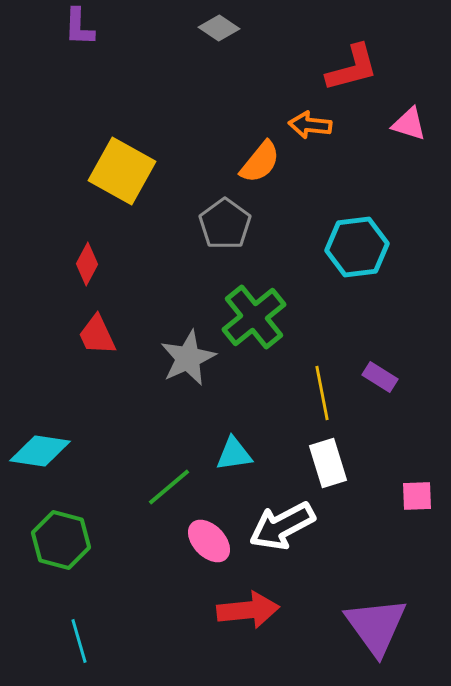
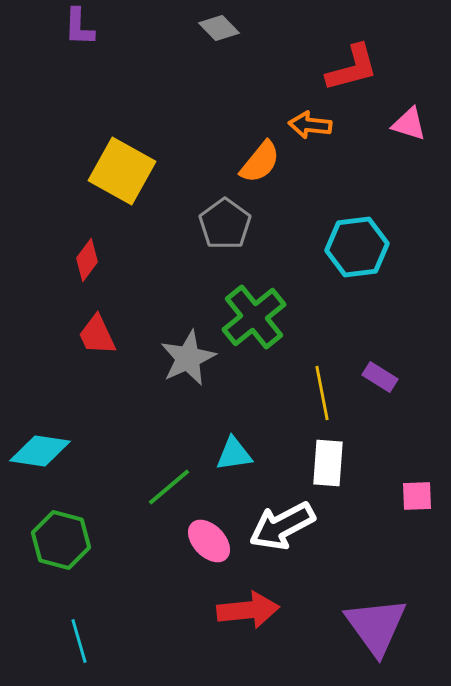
gray diamond: rotated 12 degrees clockwise
red diamond: moved 4 px up; rotated 9 degrees clockwise
white rectangle: rotated 21 degrees clockwise
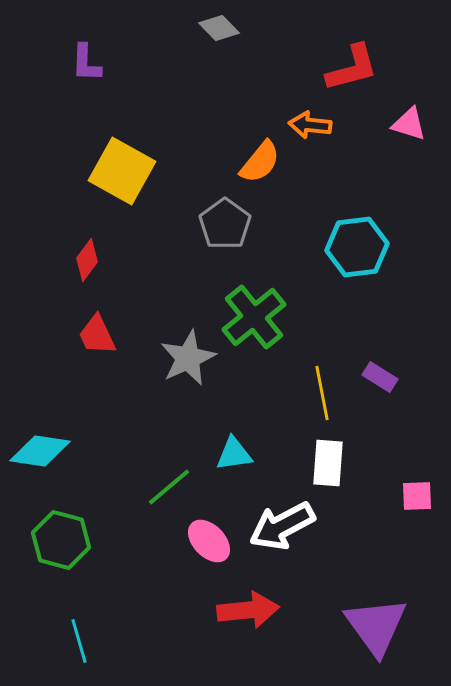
purple L-shape: moved 7 px right, 36 px down
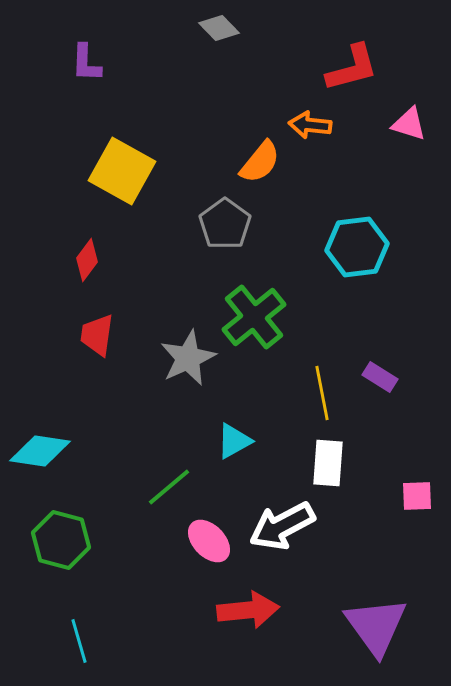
red trapezoid: rotated 33 degrees clockwise
cyan triangle: moved 13 px up; rotated 21 degrees counterclockwise
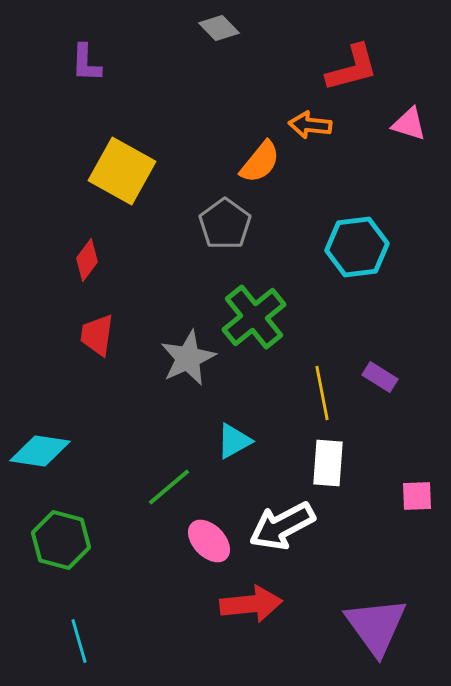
red arrow: moved 3 px right, 6 px up
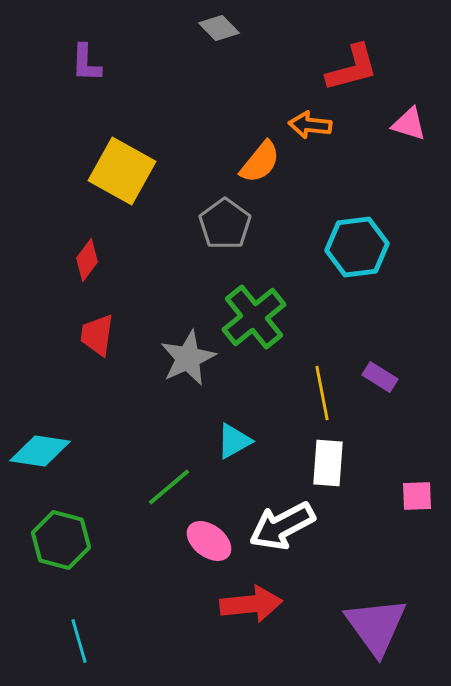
pink ellipse: rotated 9 degrees counterclockwise
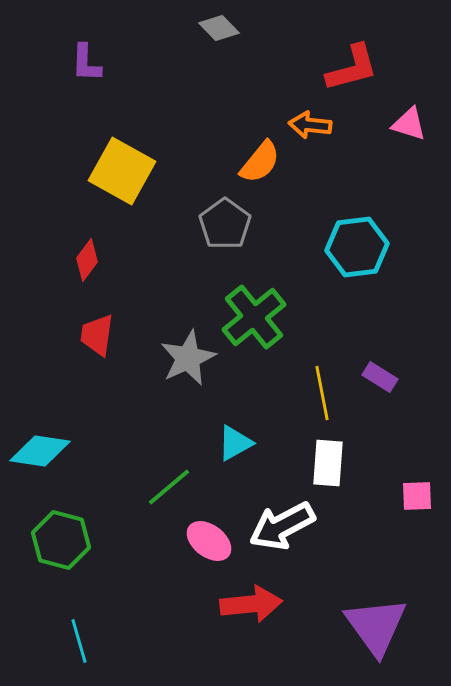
cyan triangle: moved 1 px right, 2 px down
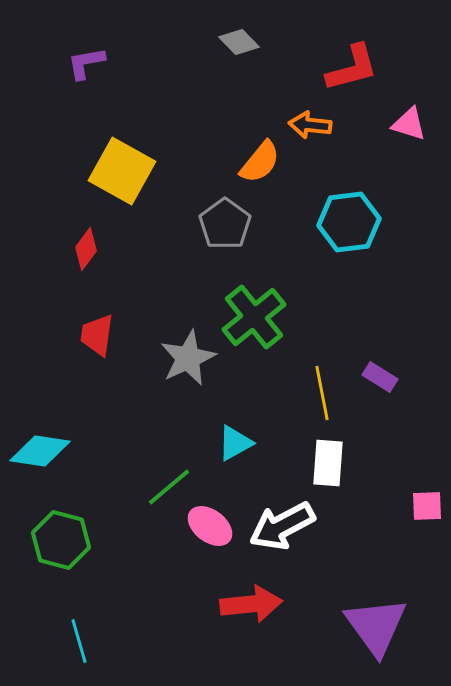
gray diamond: moved 20 px right, 14 px down
purple L-shape: rotated 78 degrees clockwise
cyan hexagon: moved 8 px left, 25 px up
red diamond: moved 1 px left, 11 px up
pink square: moved 10 px right, 10 px down
pink ellipse: moved 1 px right, 15 px up
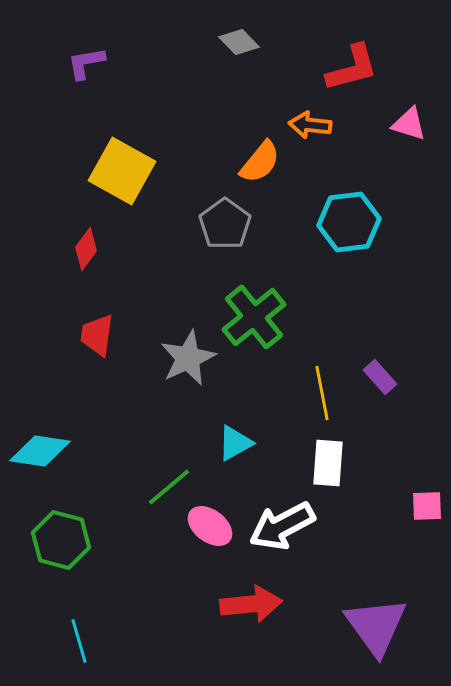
purple rectangle: rotated 16 degrees clockwise
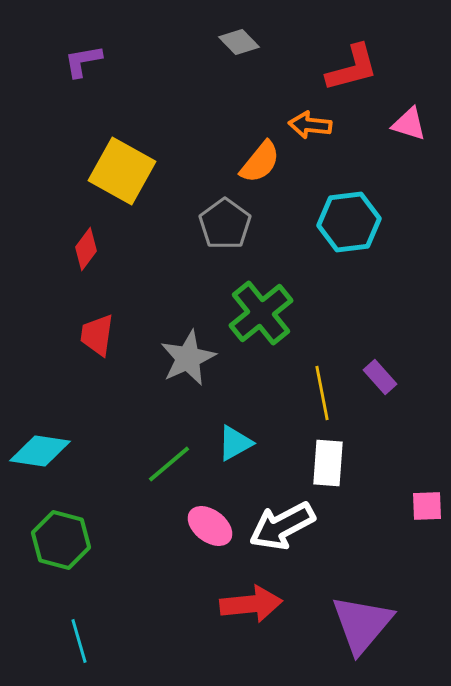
purple L-shape: moved 3 px left, 2 px up
green cross: moved 7 px right, 4 px up
green line: moved 23 px up
purple triangle: moved 14 px left, 2 px up; rotated 16 degrees clockwise
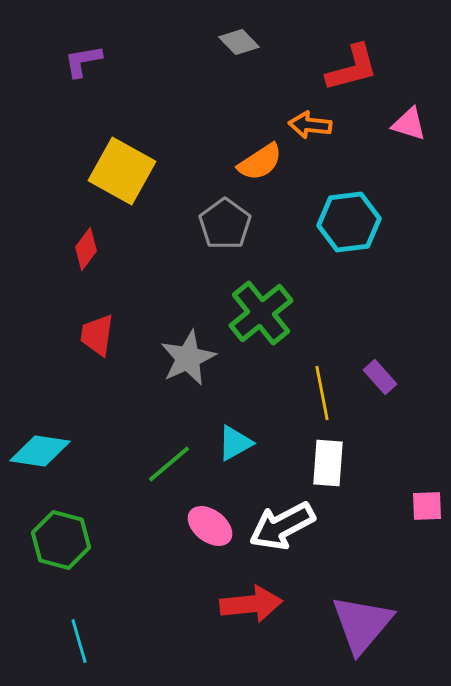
orange semicircle: rotated 18 degrees clockwise
